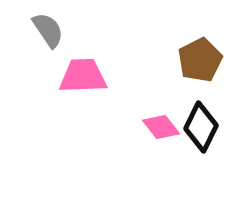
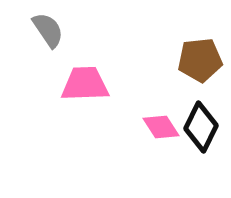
brown pentagon: rotated 21 degrees clockwise
pink trapezoid: moved 2 px right, 8 px down
pink diamond: rotated 6 degrees clockwise
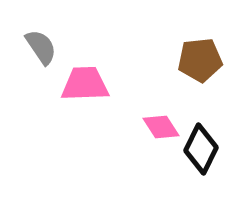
gray semicircle: moved 7 px left, 17 px down
black diamond: moved 22 px down
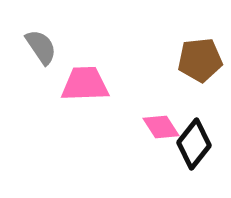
black diamond: moved 7 px left, 5 px up; rotated 12 degrees clockwise
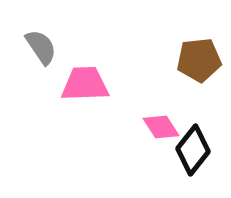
brown pentagon: moved 1 px left
black diamond: moved 1 px left, 6 px down
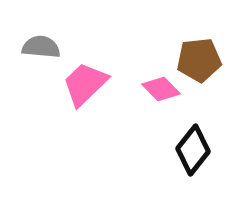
gray semicircle: rotated 51 degrees counterclockwise
pink trapezoid: rotated 42 degrees counterclockwise
pink diamond: moved 38 px up; rotated 12 degrees counterclockwise
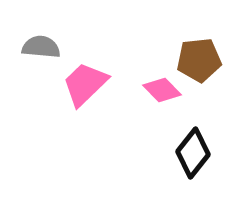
pink diamond: moved 1 px right, 1 px down
black diamond: moved 3 px down
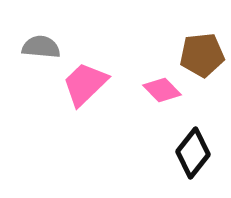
brown pentagon: moved 3 px right, 5 px up
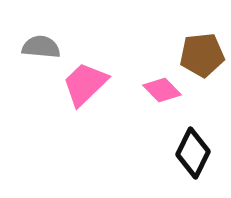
black diamond: rotated 12 degrees counterclockwise
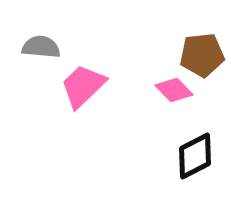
pink trapezoid: moved 2 px left, 2 px down
pink diamond: moved 12 px right
black diamond: moved 2 px right, 3 px down; rotated 36 degrees clockwise
